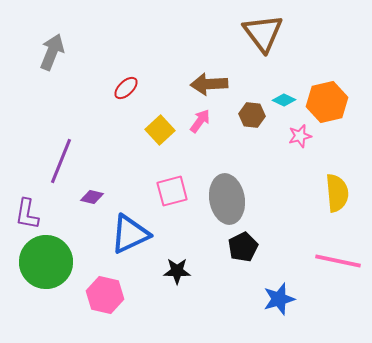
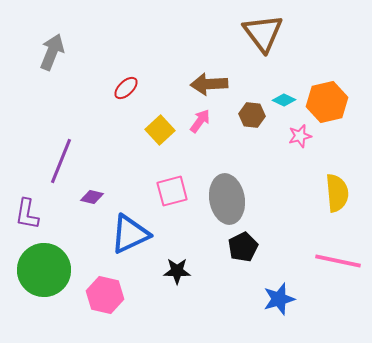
green circle: moved 2 px left, 8 px down
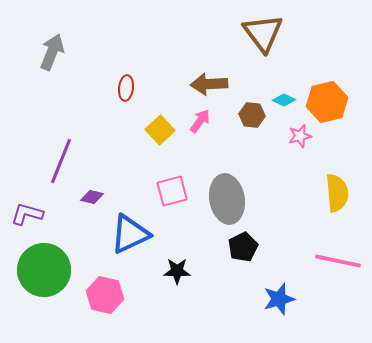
red ellipse: rotated 40 degrees counterclockwise
purple L-shape: rotated 96 degrees clockwise
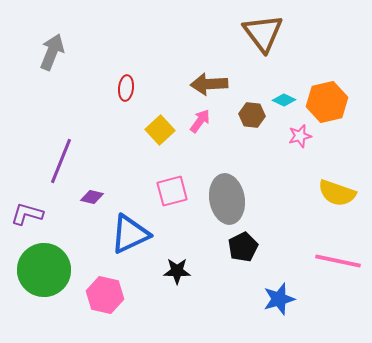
yellow semicircle: rotated 114 degrees clockwise
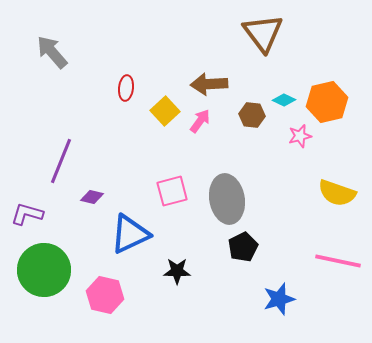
gray arrow: rotated 63 degrees counterclockwise
yellow square: moved 5 px right, 19 px up
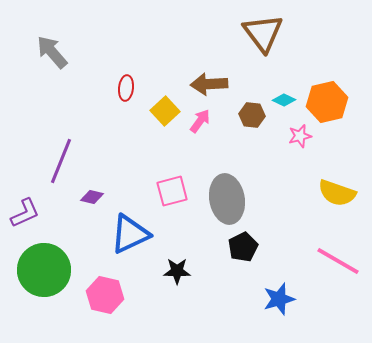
purple L-shape: moved 2 px left, 1 px up; rotated 140 degrees clockwise
pink line: rotated 18 degrees clockwise
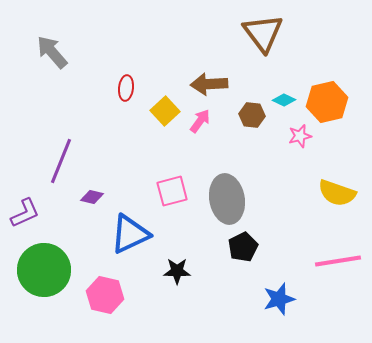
pink line: rotated 39 degrees counterclockwise
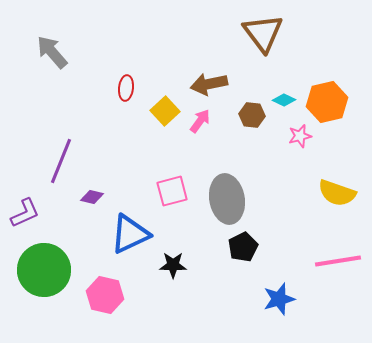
brown arrow: rotated 9 degrees counterclockwise
black star: moved 4 px left, 6 px up
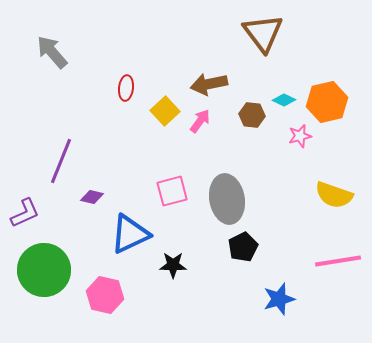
yellow semicircle: moved 3 px left, 2 px down
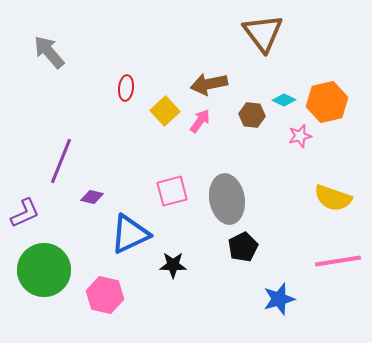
gray arrow: moved 3 px left
yellow semicircle: moved 1 px left, 3 px down
